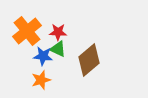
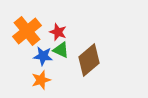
red star: rotated 18 degrees clockwise
green triangle: moved 3 px right, 1 px down
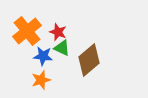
green triangle: moved 1 px right, 2 px up
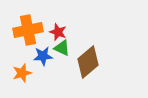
orange cross: moved 1 px right, 1 px up; rotated 28 degrees clockwise
blue star: rotated 12 degrees counterclockwise
brown diamond: moved 1 px left, 2 px down
orange star: moved 19 px left, 7 px up
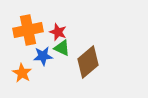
orange star: rotated 24 degrees counterclockwise
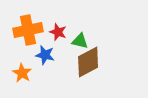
green triangle: moved 18 px right, 7 px up; rotated 12 degrees counterclockwise
blue star: moved 2 px right, 1 px up; rotated 18 degrees clockwise
brown diamond: rotated 12 degrees clockwise
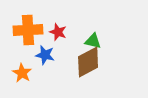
orange cross: rotated 8 degrees clockwise
green triangle: moved 13 px right
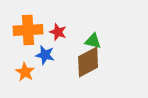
orange star: moved 3 px right, 1 px up
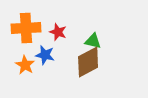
orange cross: moved 2 px left, 2 px up
orange star: moved 7 px up
